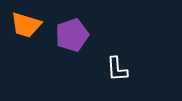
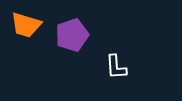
white L-shape: moved 1 px left, 2 px up
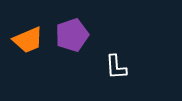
orange trapezoid: moved 2 px right, 15 px down; rotated 40 degrees counterclockwise
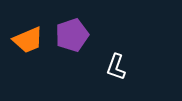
white L-shape: rotated 24 degrees clockwise
